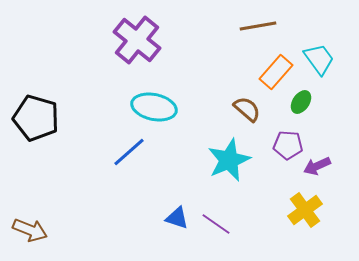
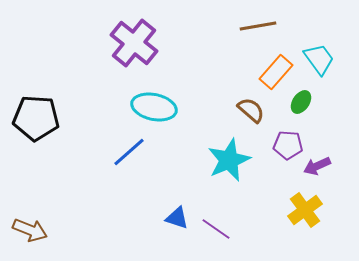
purple cross: moved 3 px left, 3 px down
brown semicircle: moved 4 px right, 1 px down
black pentagon: rotated 12 degrees counterclockwise
purple line: moved 5 px down
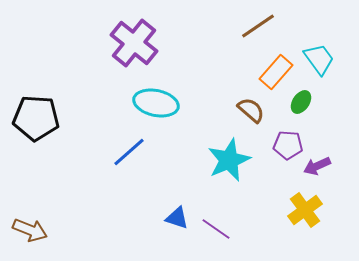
brown line: rotated 24 degrees counterclockwise
cyan ellipse: moved 2 px right, 4 px up
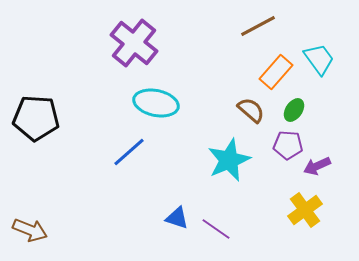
brown line: rotated 6 degrees clockwise
green ellipse: moved 7 px left, 8 px down
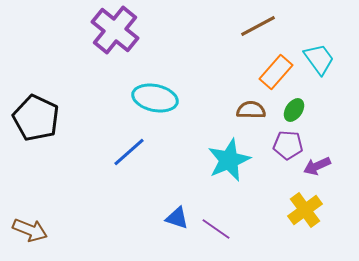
purple cross: moved 19 px left, 13 px up
cyan ellipse: moved 1 px left, 5 px up
brown semicircle: rotated 40 degrees counterclockwise
black pentagon: rotated 21 degrees clockwise
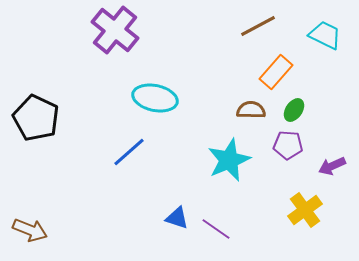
cyan trapezoid: moved 6 px right, 24 px up; rotated 28 degrees counterclockwise
purple arrow: moved 15 px right
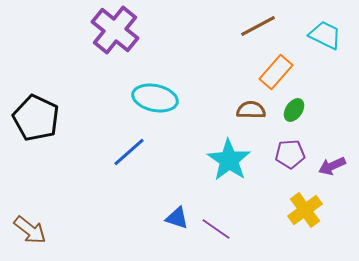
purple pentagon: moved 2 px right, 9 px down; rotated 8 degrees counterclockwise
cyan star: rotated 15 degrees counterclockwise
brown arrow: rotated 16 degrees clockwise
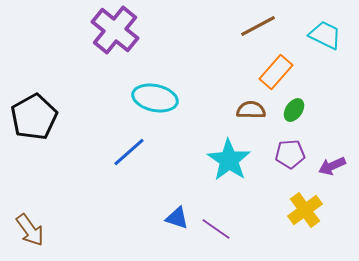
black pentagon: moved 2 px left, 1 px up; rotated 18 degrees clockwise
brown arrow: rotated 16 degrees clockwise
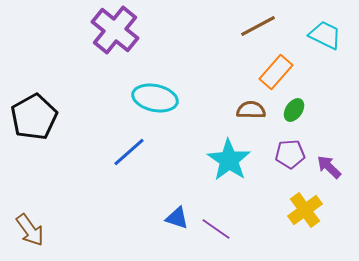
purple arrow: moved 3 px left, 1 px down; rotated 68 degrees clockwise
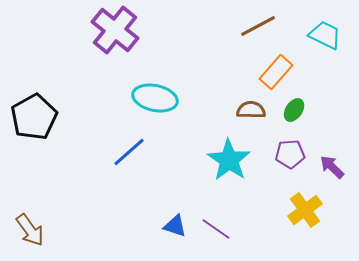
purple arrow: moved 3 px right
blue triangle: moved 2 px left, 8 px down
